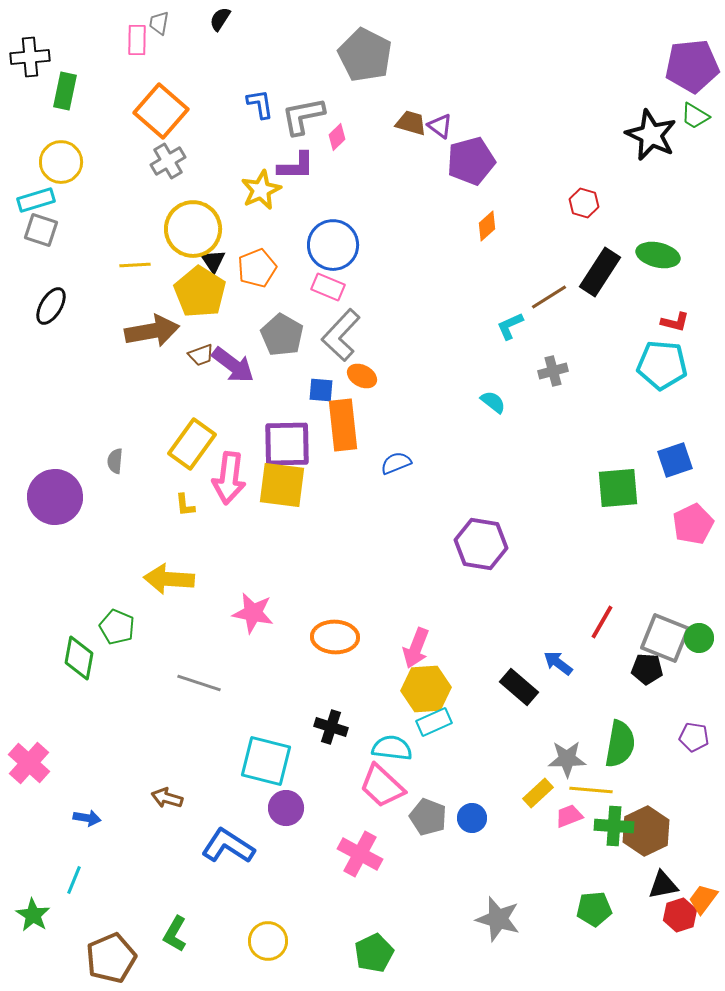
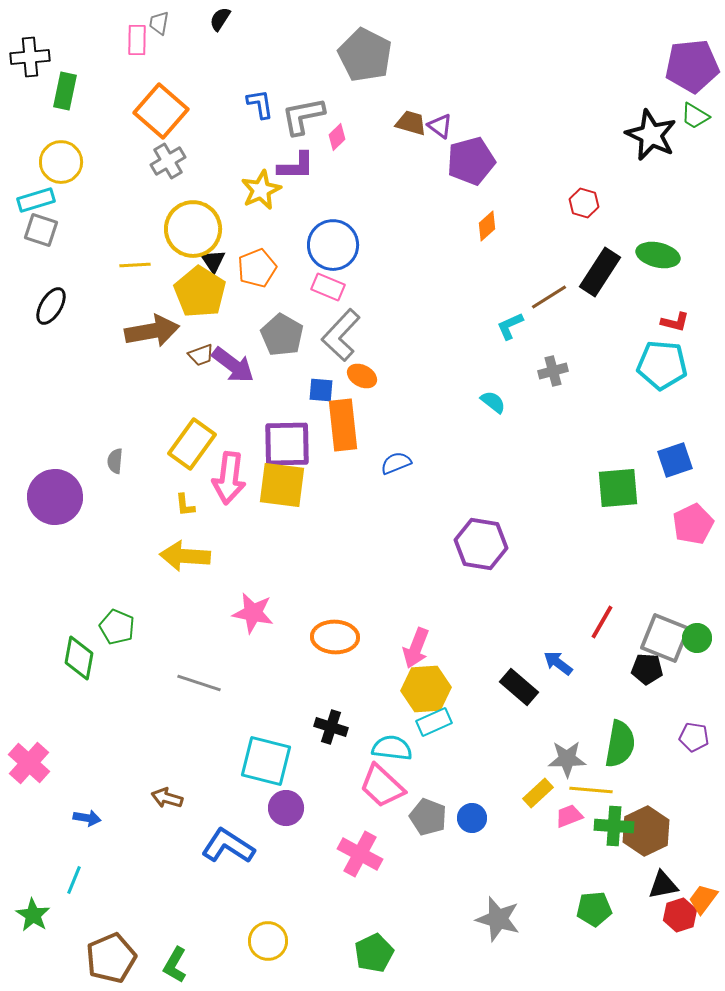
yellow arrow at (169, 579): moved 16 px right, 23 px up
green circle at (699, 638): moved 2 px left
green L-shape at (175, 934): moved 31 px down
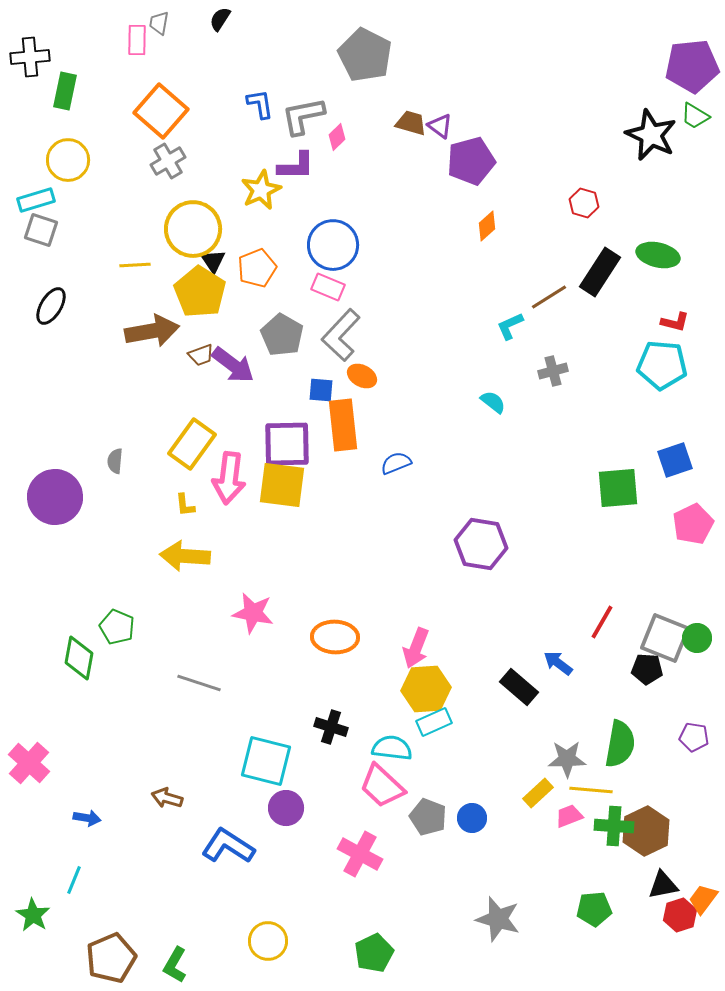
yellow circle at (61, 162): moved 7 px right, 2 px up
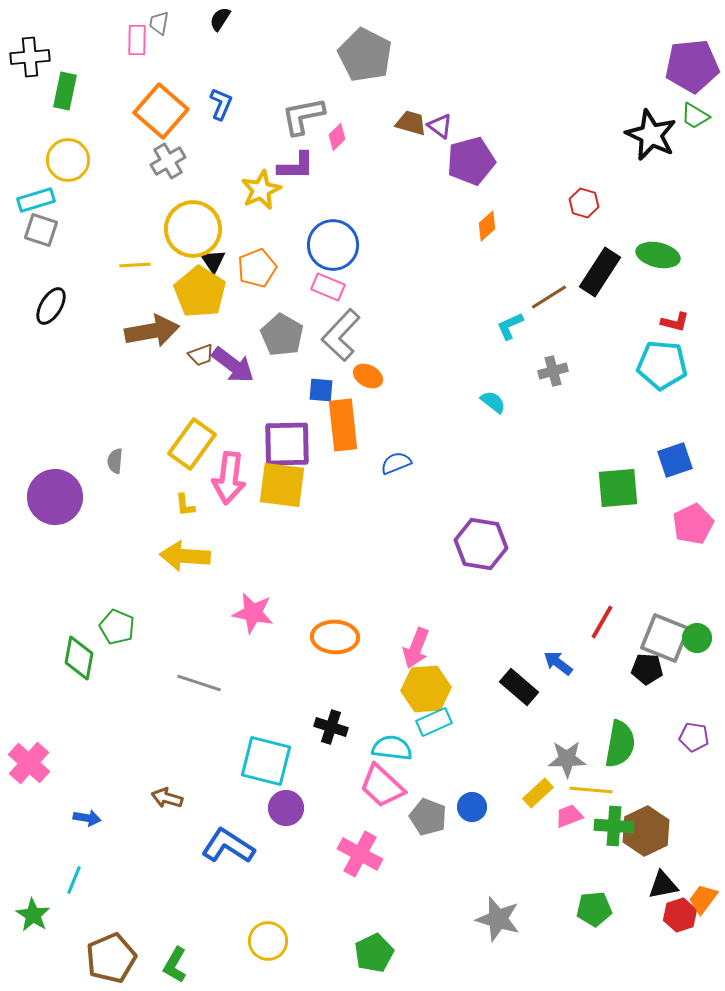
blue L-shape at (260, 104): moved 39 px left; rotated 32 degrees clockwise
orange ellipse at (362, 376): moved 6 px right
blue circle at (472, 818): moved 11 px up
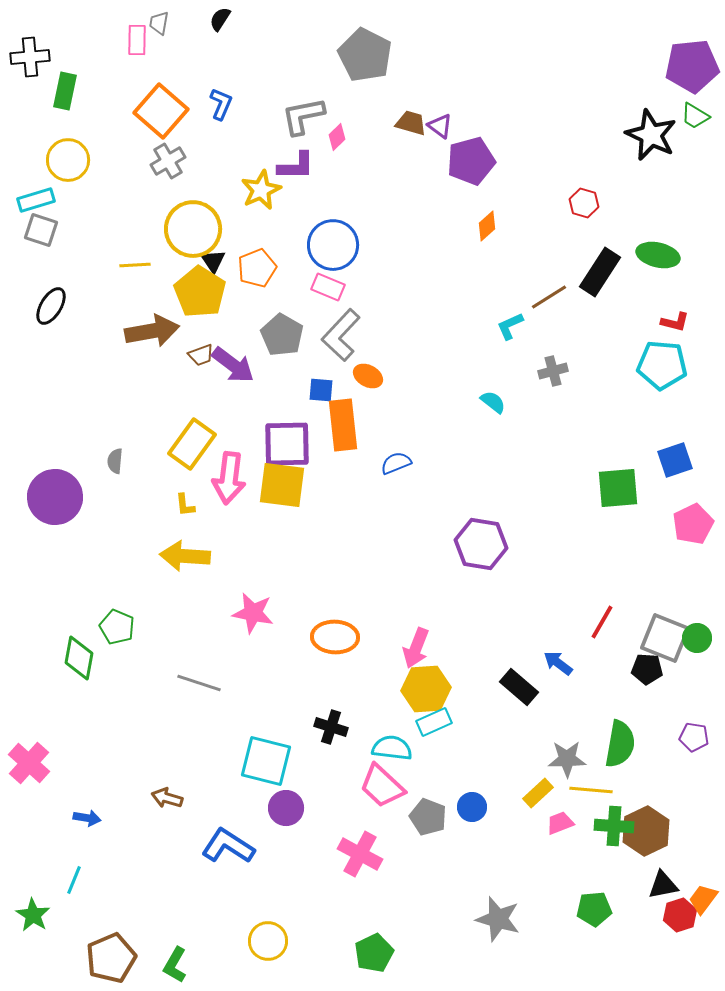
pink trapezoid at (569, 816): moved 9 px left, 7 px down
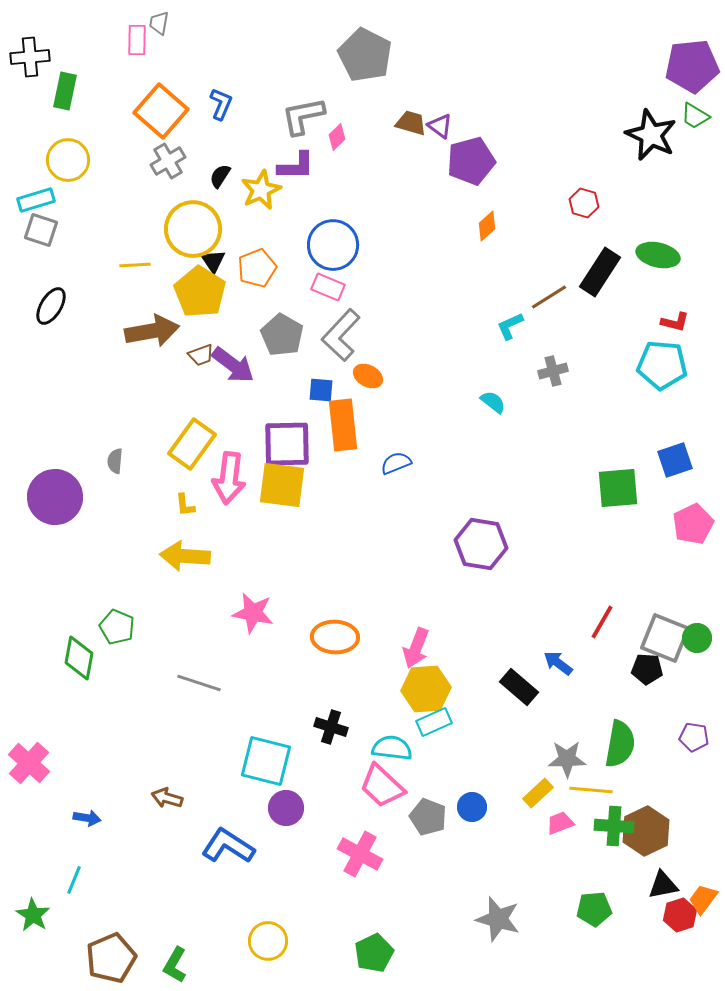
black semicircle at (220, 19): moved 157 px down
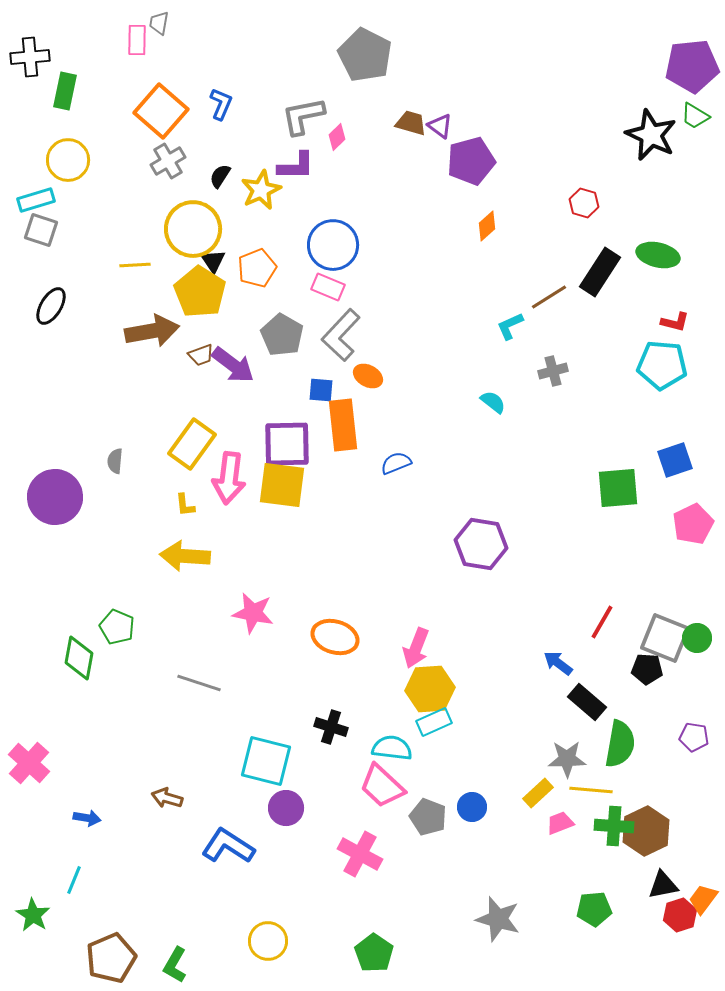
orange ellipse at (335, 637): rotated 15 degrees clockwise
black rectangle at (519, 687): moved 68 px right, 15 px down
yellow hexagon at (426, 689): moved 4 px right
green pentagon at (374, 953): rotated 12 degrees counterclockwise
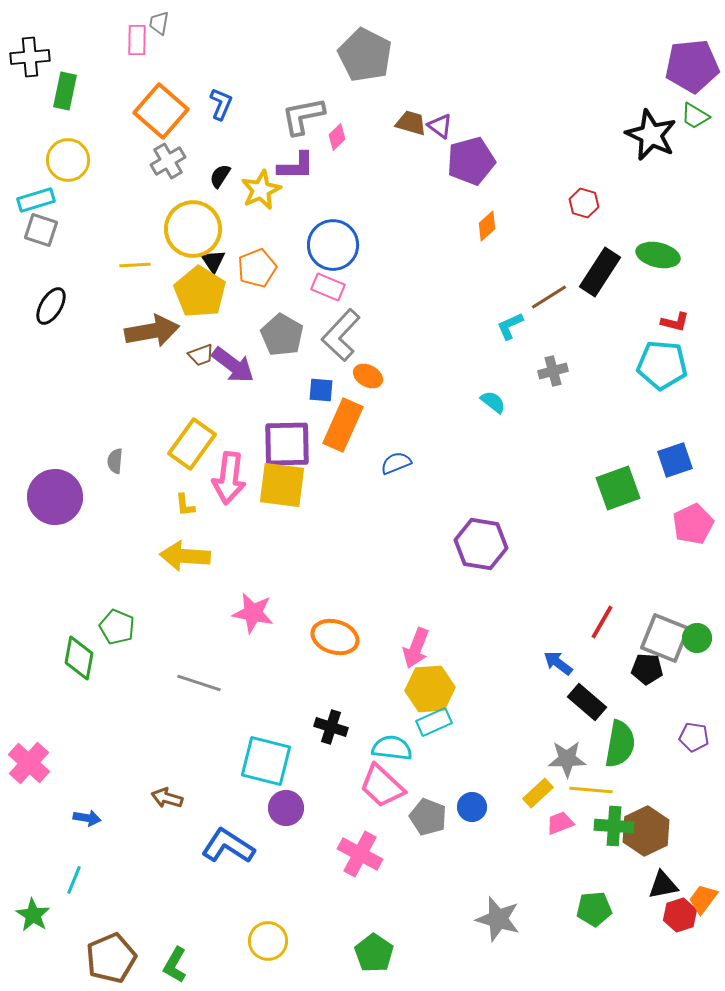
orange rectangle at (343, 425): rotated 30 degrees clockwise
green square at (618, 488): rotated 15 degrees counterclockwise
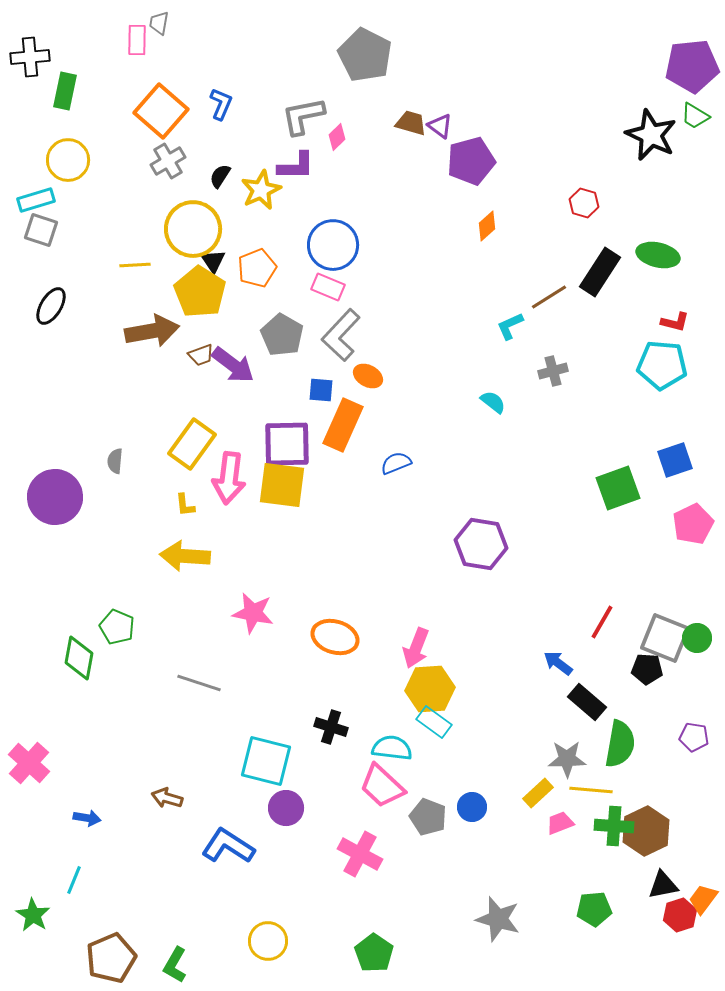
cyan rectangle at (434, 722): rotated 60 degrees clockwise
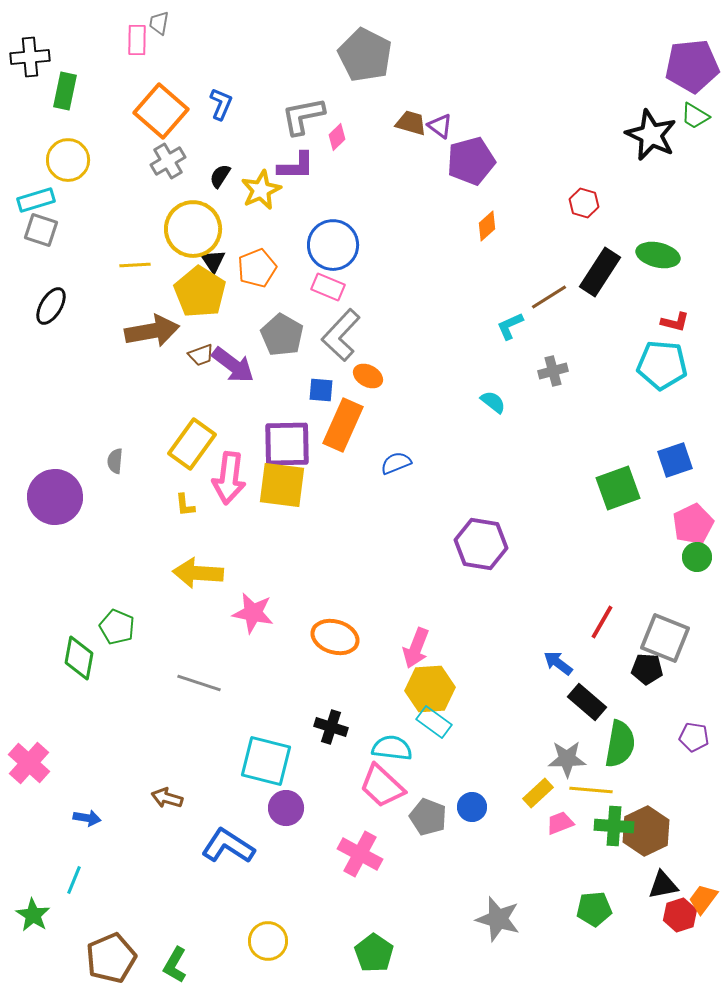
yellow arrow at (185, 556): moved 13 px right, 17 px down
green circle at (697, 638): moved 81 px up
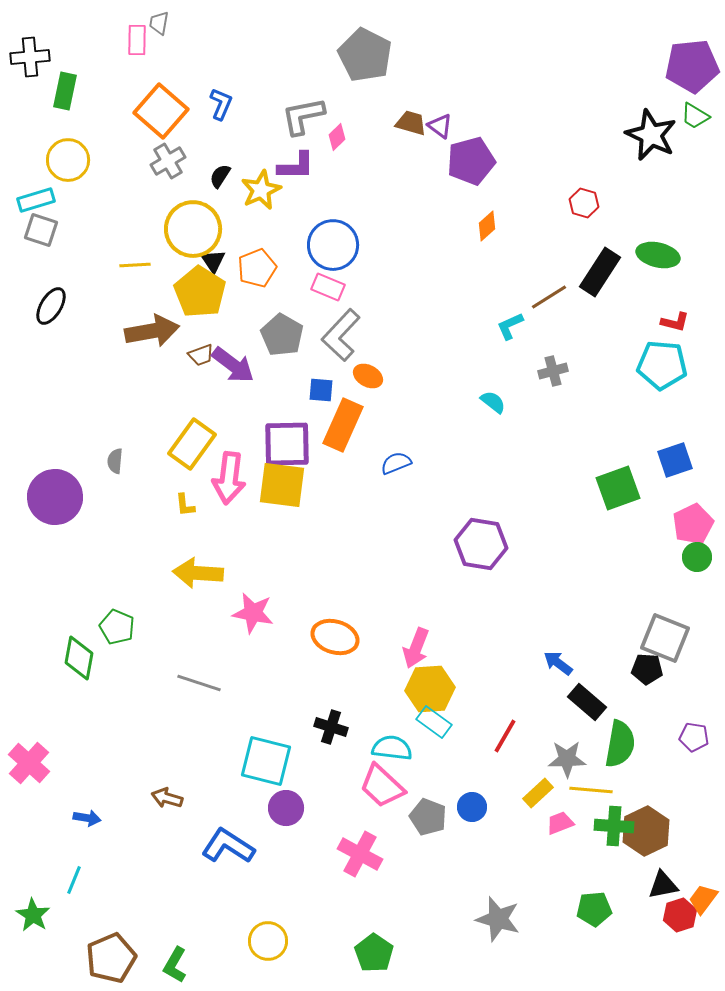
red line at (602, 622): moved 97 px left, 114 px down
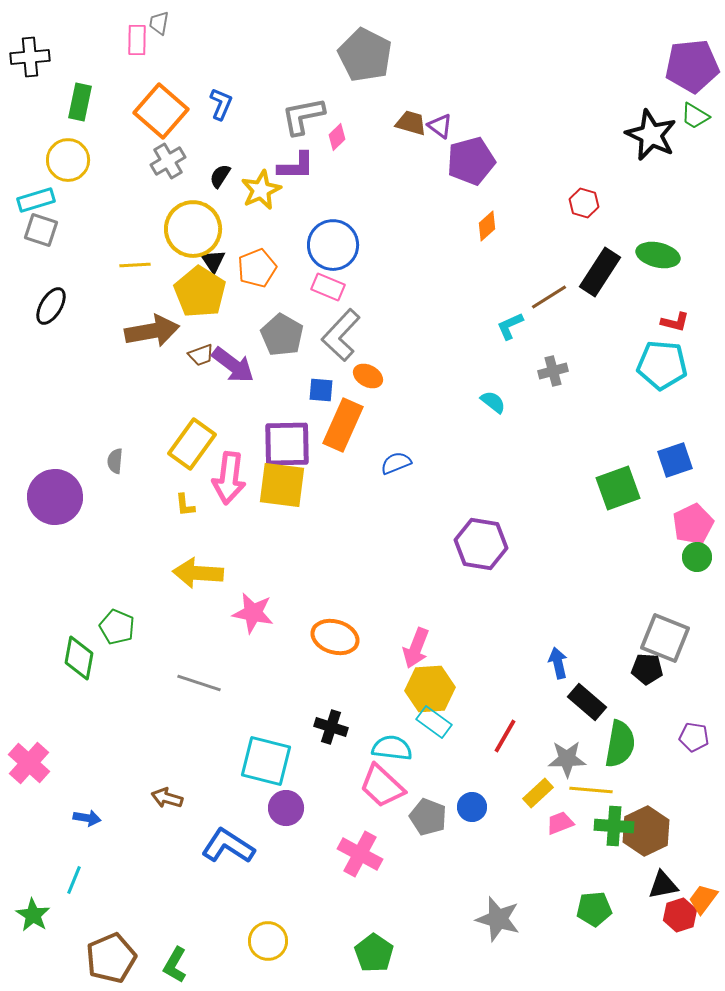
green rectangle at (65, 91): moved 15 px right, 11 px down
blue arrow at (558, 663): rotated 40 degrees clockwise
